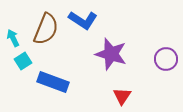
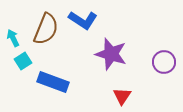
purple circle: moved 2 px left, 3 px down
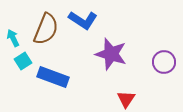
blue rectangle: moved 5 px up
red triangle: moved 4 px right, 3 px down
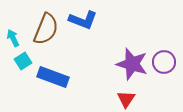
blue L-shape: rotated 12 degrees counterclockwise
purple star: moved 21 px right, 10 px down
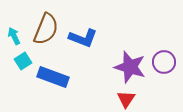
blue L-shape: moved 18 px down
cyan arrow: moved 1 px right, 2 px up
purple star: moved 2 px left, 3 px down
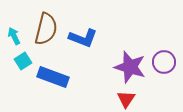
brown semicircle: rotated 8 degrees counterclockwise
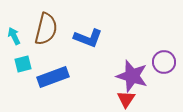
blue L-shape: moved 5 px right
cyan square: moved 3 px down; rotated 18 degrees clockwise
purple star: moved 2 px right, 9 px down
blue rectangle: rotated 40 degrees counterclockwise
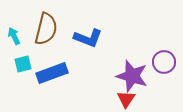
blue rectangle: moved 1 px left, 4 px up
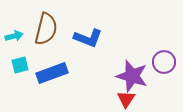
cyan arrow: rotated 102 degrees clockwise
cyan square: moved 3 px left, 1 px down
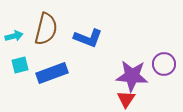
purple circle: moved 2 px down
purple star: rotated 12 degrees counterclockwise
